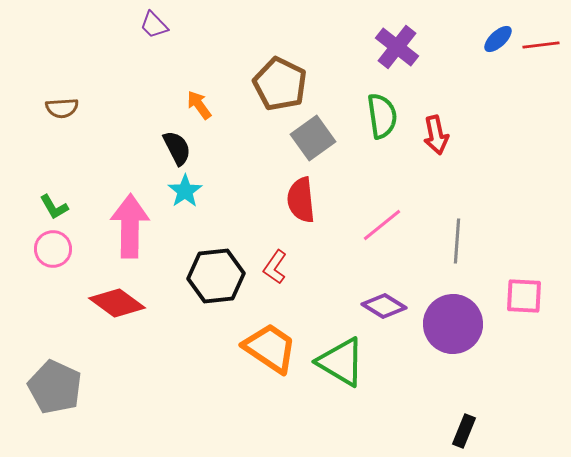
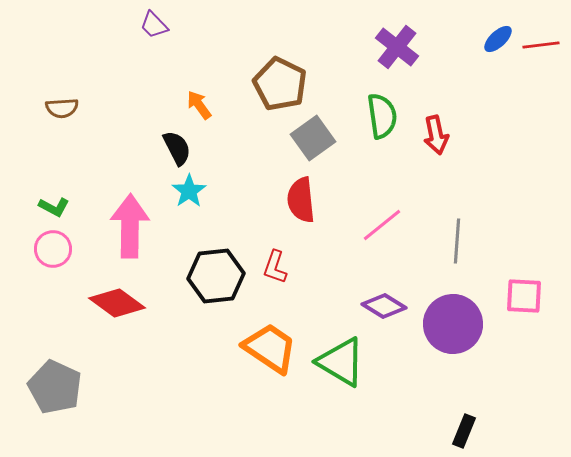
cyan star: moved 4 px right
green L-shape: rotated 32 degrees counterclockwise
red L-shape: rotated 16 degrees counterclockwise
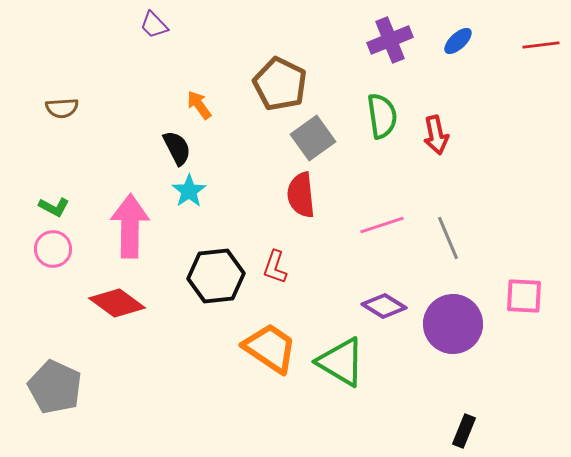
blue ellipse: moved 40 px left, 2 px down
purple cross: moved 7 px left, 7 px up; rotated 30 degrees clockwise
red semicircle: moved 5 px up
pink line: rotated 21 degrees clockwise
gray line: moved 9 px left, 3 px up; rotated 27 degrees counterclockwise
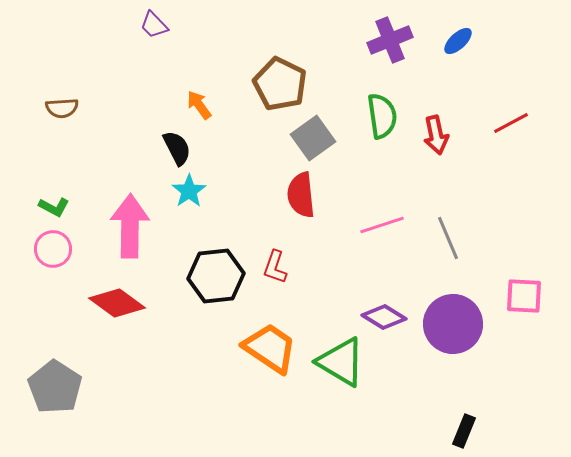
red line: moved 30 px left, 78 px down; rotated 21 degrees counterclockwise
purple diamond: moved 11 px down
gray pentagon: rotated 8 degrees clockwise
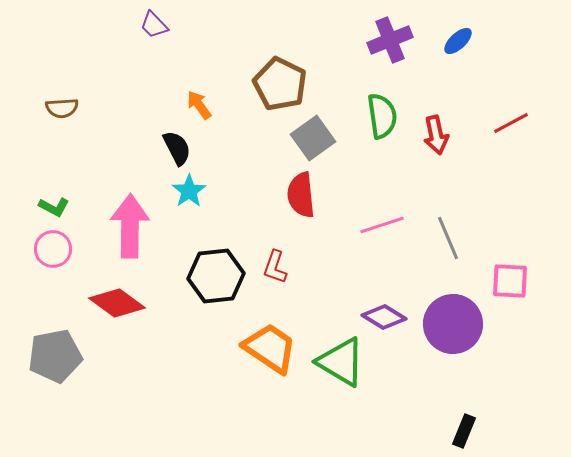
pink square: moved 14 px left, 15 px up
gray pentagon: moved 31 px up; rotated 28 degrees clockwise
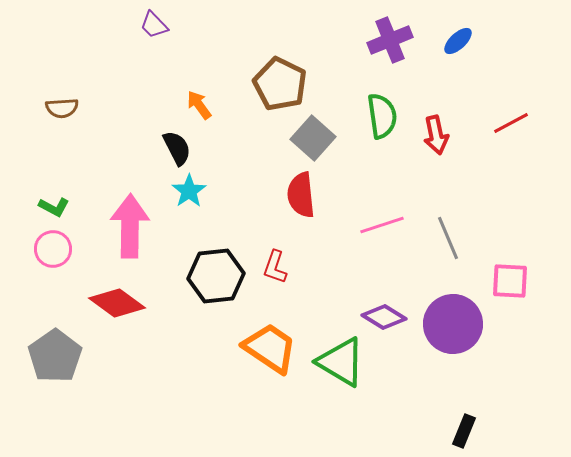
gray square: rotated 12 degrees counterclockwise
gray pentagon: rotated 24 degrees counterclockwise
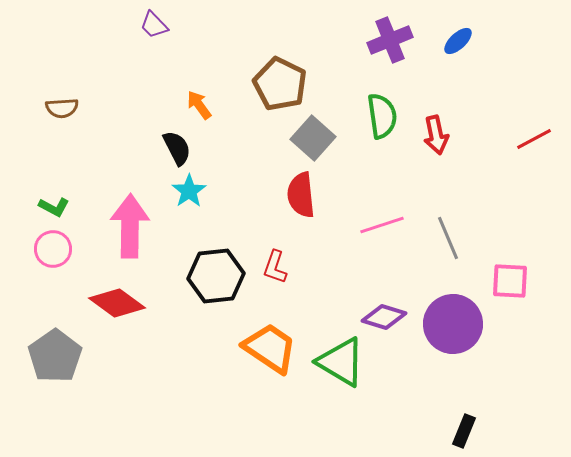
red line: moved 23 px right, 16 px down
purple diamond: rotated 15 degrees counterclockwise
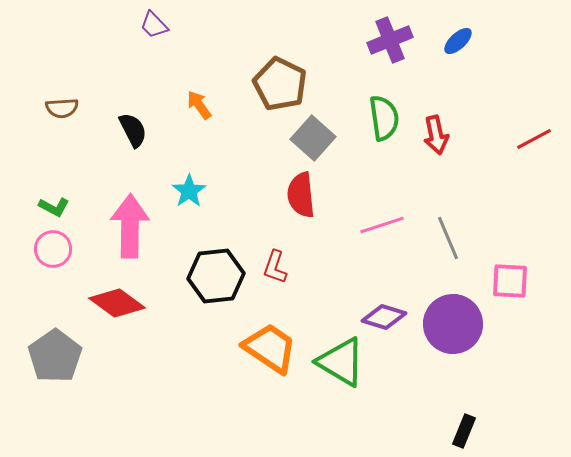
green semicircle: moved 2 px right, 2 px down
black semicircle: moved 44 px left, 18 px up
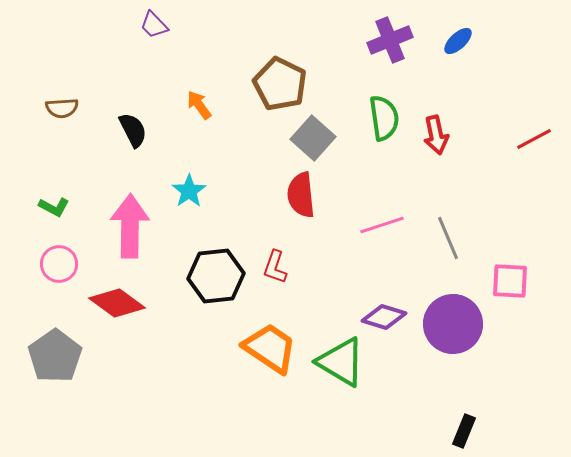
pink circle: moved 6 px right, 15 px down
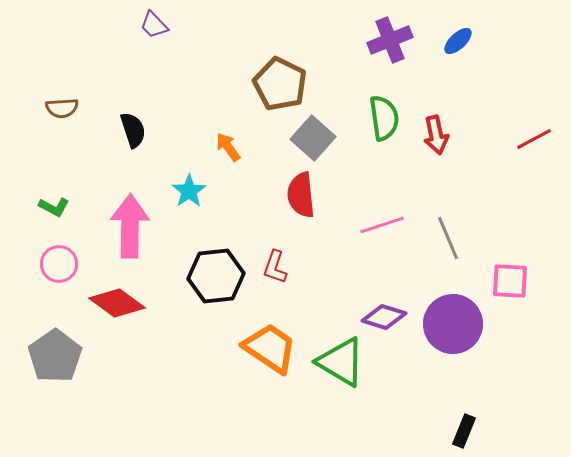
orange arrow: moved 29 px right, 42 px down
black semicircle: rotated 9 degrees clockwise
